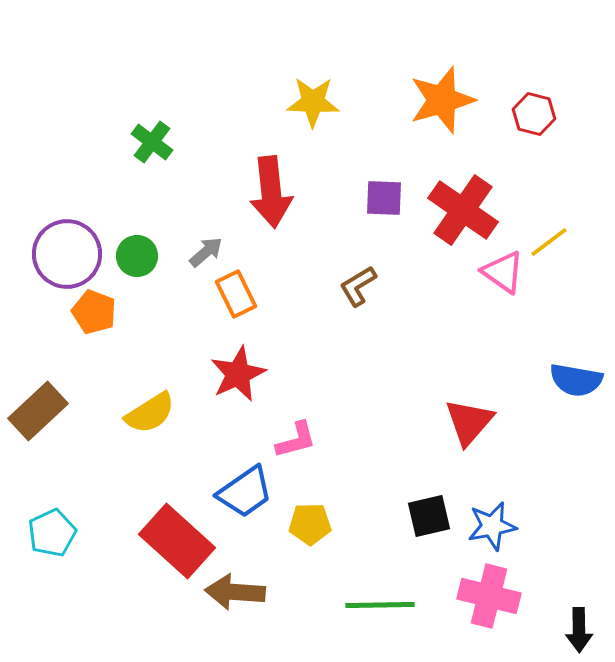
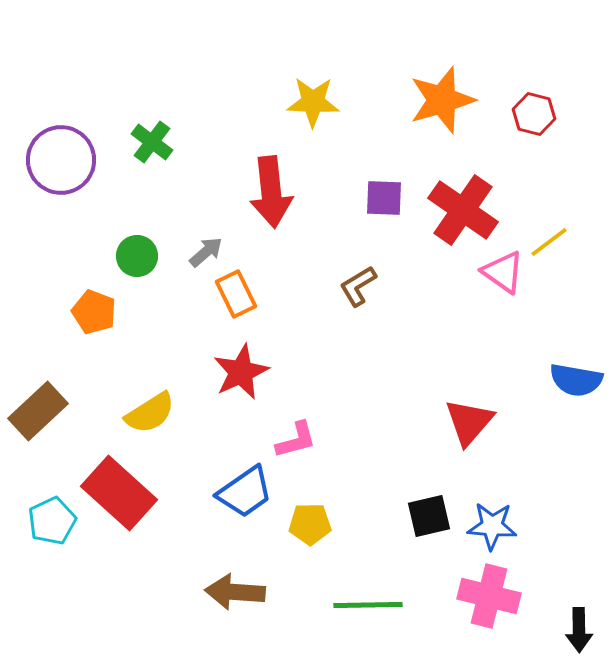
purple circle: moved 6 px left, 94 px up
red star: moved 3 px right, 2 px up
blue star: rotated 15 degrees clockwise
cyan pentagon: moved 12 px up
red rectangle: moved 58 px left, 48 px up
green line: moved 12 px left
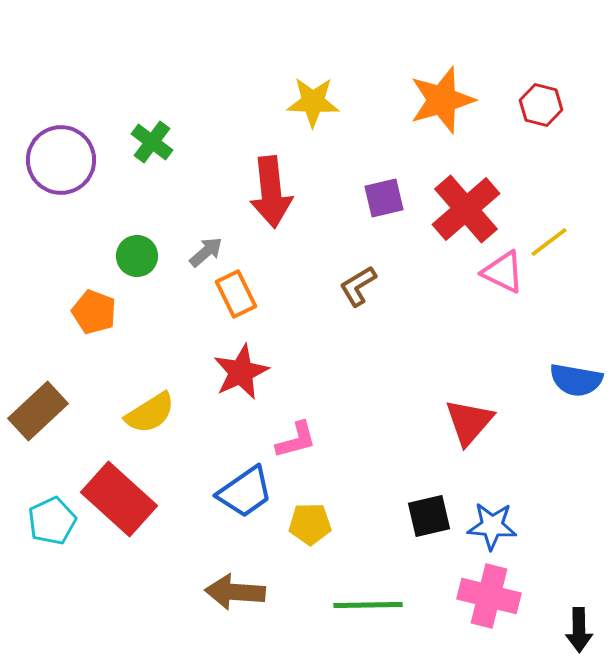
red hexagon: moved 7 px right, 9 px up
purple square: rotated 15 degrees counterclockwise
red cross: moved 3 px right, 1 px up; rotated 14 degrees clockwise
pink triangle: rotated 9 degrees counterclockwise
red rectangle: moved 6 px down
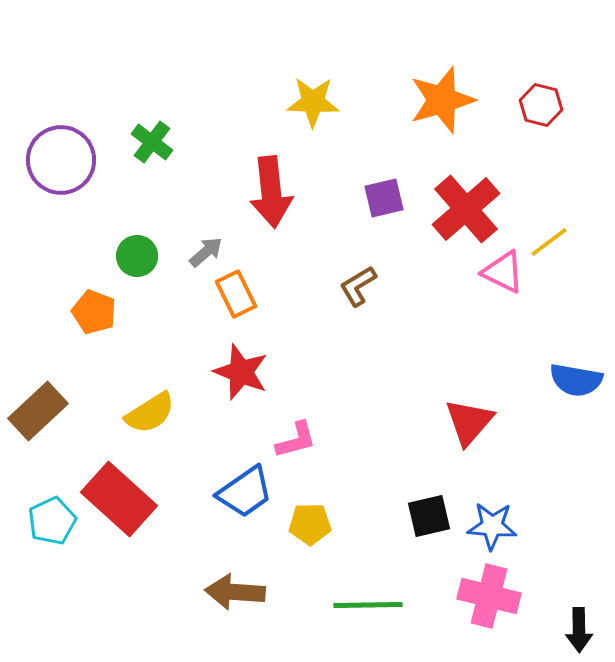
red star: rotated 26 degrees counterclockwise
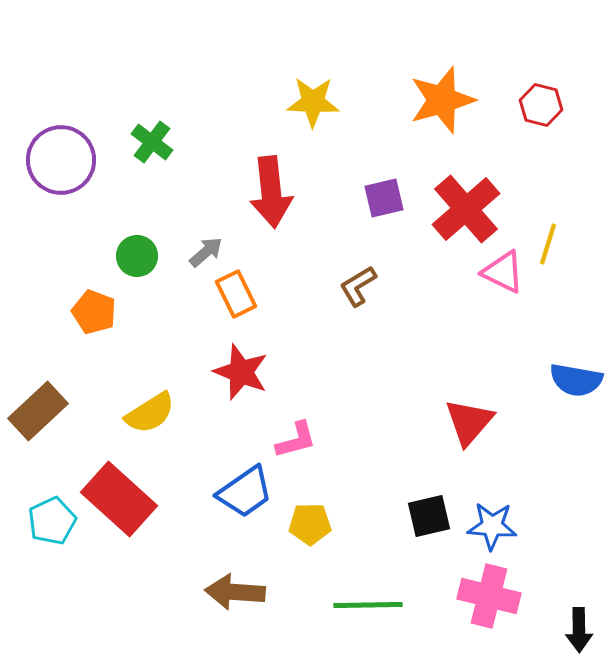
yellow line: moved 1 px left, 2 px down; rotated 36 degrees counterclockwise
